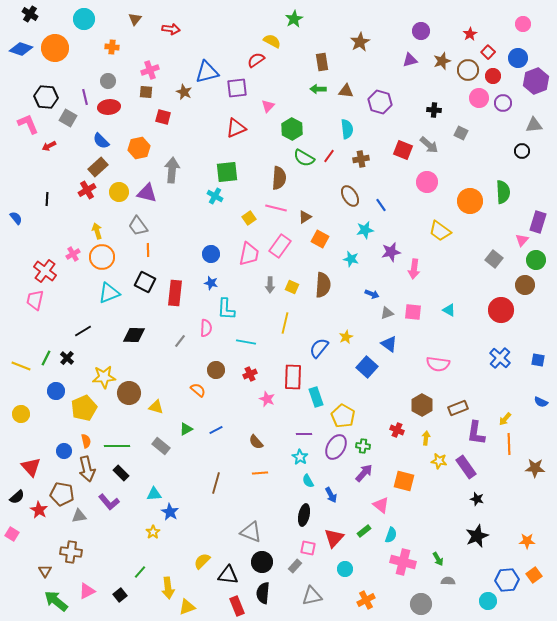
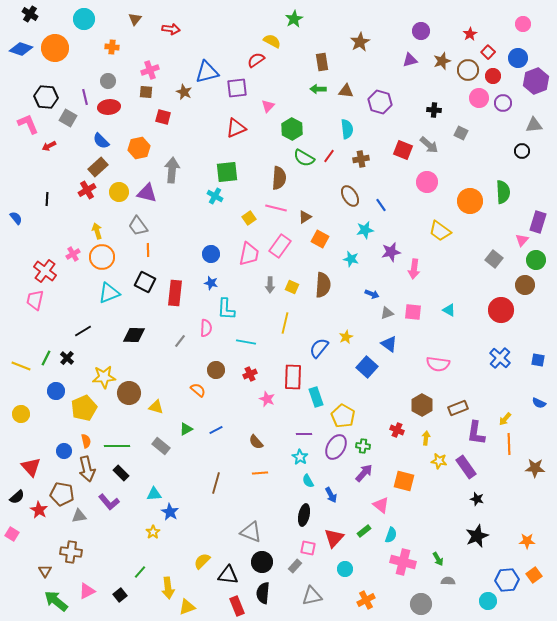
blue semicircle at (541, 402): moved 2 px left, 1 px down
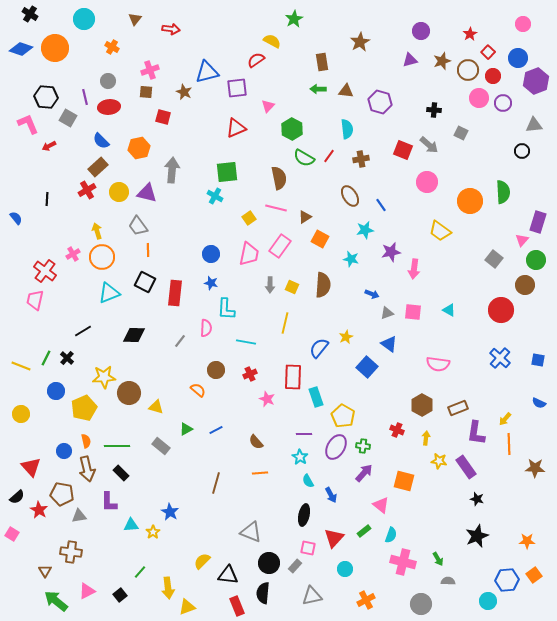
orange cross at (112, 47): rotated 24 degrees clockwise
brown semicircle at (279, 178): rotated 15 degrees counterclockwise
cyan triangle at (154, 494): moved 23 px left, 31 px down
purple L-shape at (109, 502): rotated 40 degrees clockwise
black circle at (262, 562): moved 7 px right, 1 px down
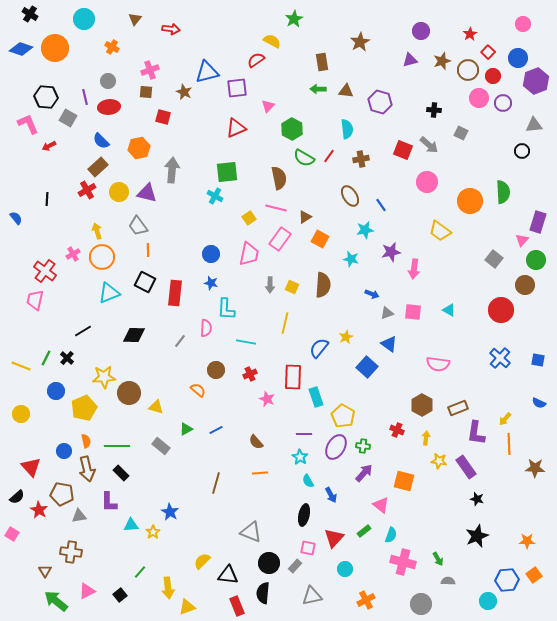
pink rectangle at (280, 246): moved 7 px up
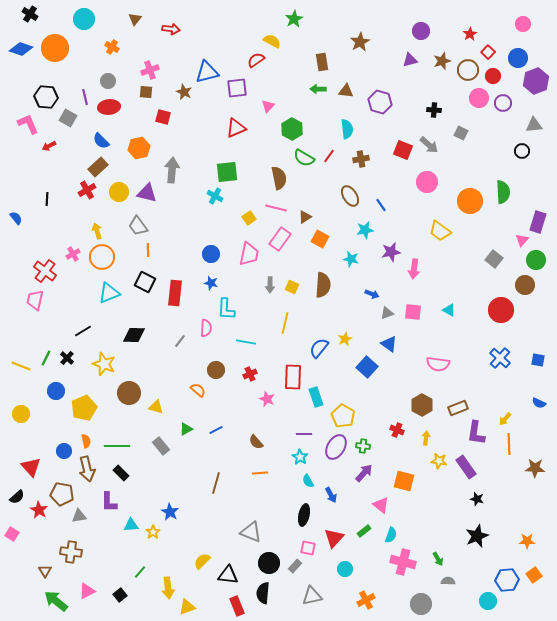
yellow star at (346, 337): moved 1 px left, 2 px down
yellow star at (104, 377): moved 13 px up; rotated 25 degrees clockwise
gray rectangle at (161, 446): rotated 12 degrees clockwise
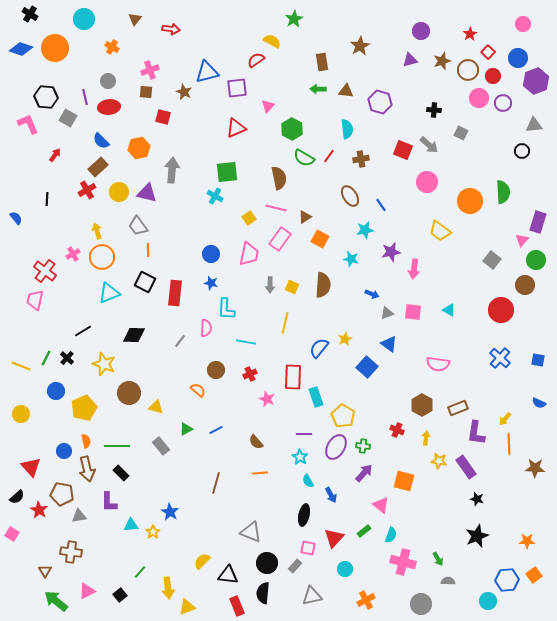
brown star at (360, 42): moved 4 px down
red arrow at (49, 146): moved 6 px right, 9 px down; rotated 152 degrees clockwise
gray square at (494, 259): moved 2 px left, 1 px down
black circle at (269, 563): moved 2 px left
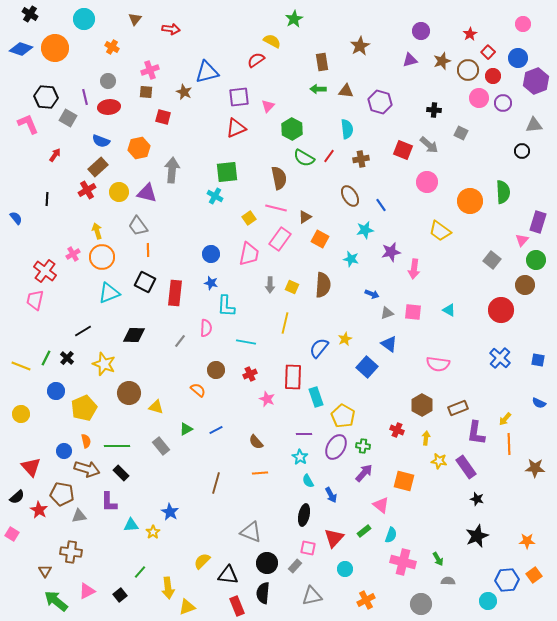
purple square at (237, 88): moved 2 px right, 9 px down
blue semicircle at (101, 141): rotated 24 degrees counterclockwise
cyan L-shape at (226, 309): moved 3 px up
brown arrow at (87, 469): rotated 60 degrees counterclockwise
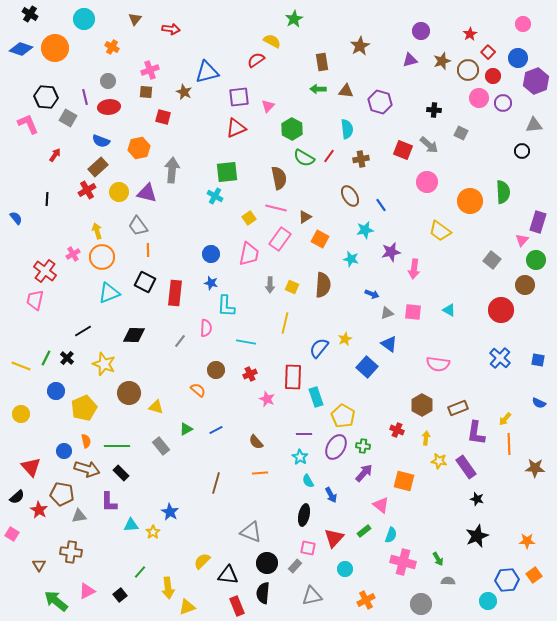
brown triangle at (45, 571): moved 6 px left, 6 px up
